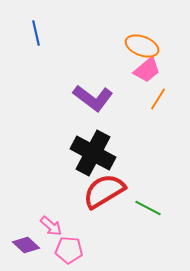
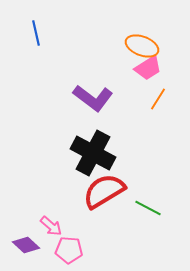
pink trapezoid: moved 1 px right, 2 px up; rotated 8 degrees clockwise
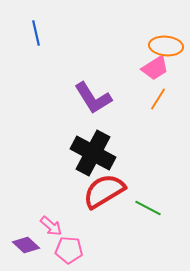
orange ellipse: moved 24 px right; rotated 16 degrees counterclockwise
pink trapezoid: moved 7 px right
purple L-shape: rotated 21 degrees clockwise
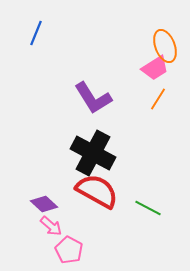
blue line: rotated 35 degrees clockwise
orange ellipse: moved 1 px left; rotated 64 degrees clockwise
red semicircle: moved 7 px left; rotated 60 degrees clockwise
purple diamond: moved 18 px right, 41 px up
pink pentagon: rotated 24 degrees clockwise
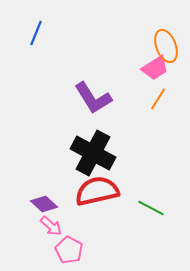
orange ellipse: moved 1 px right
red semicircle: rotated 42 degrees counterclockwise
green line: moved 3 px right
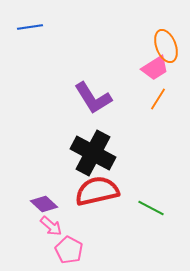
blue line: moved 6 px left, 6 px up; rotated 60 degrees clockwise
